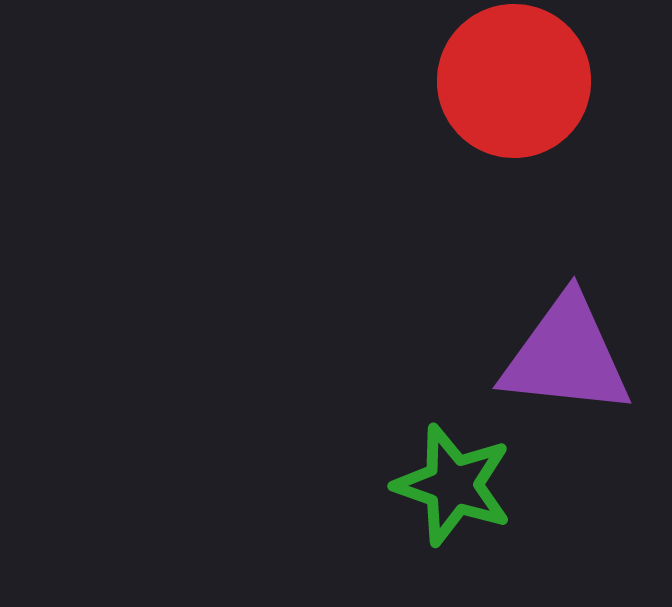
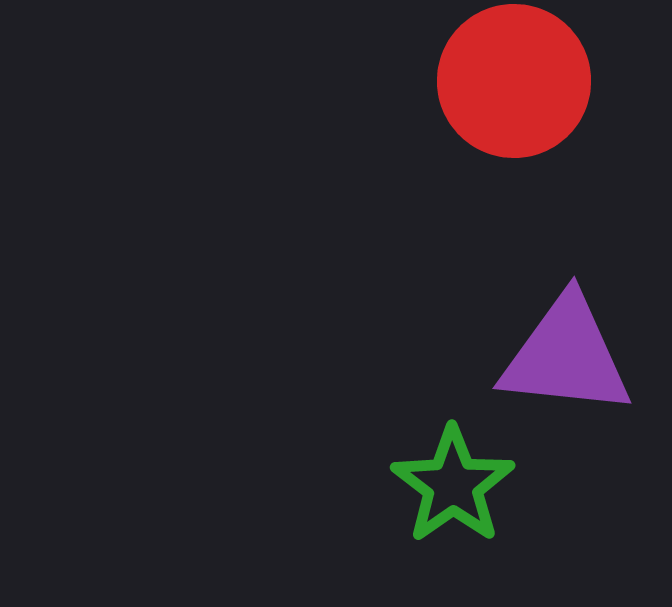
green star: rotated 18 degrees clockwise
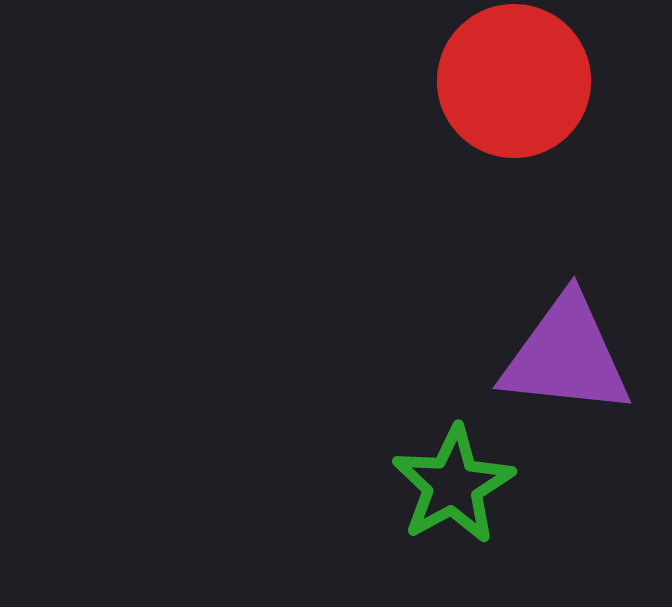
green star: rotated 6 degrees clockwise
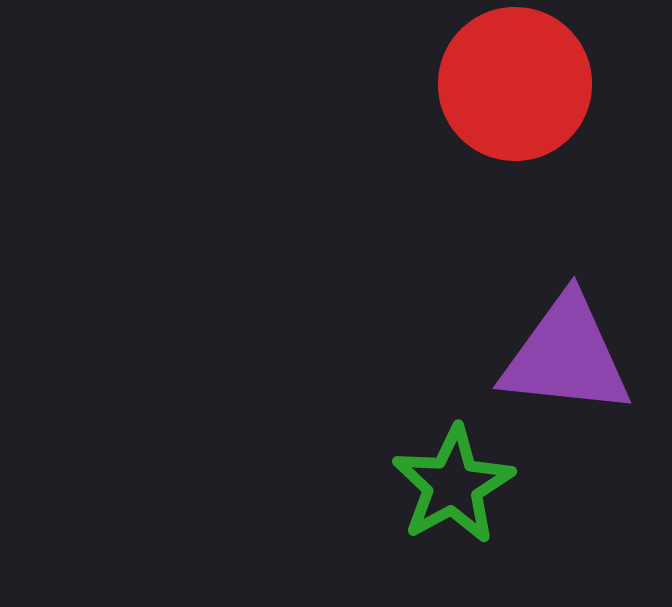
red circle: moved 1 px right, 3 px down
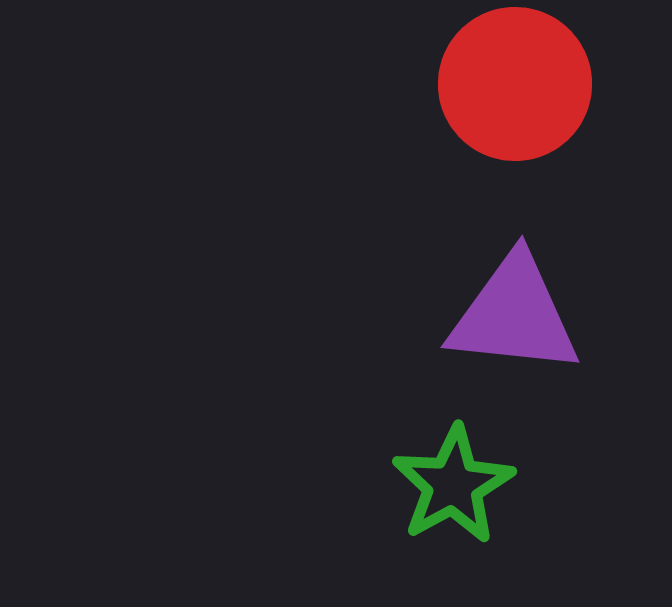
purple triangle: moved 52 px left, 41 px up
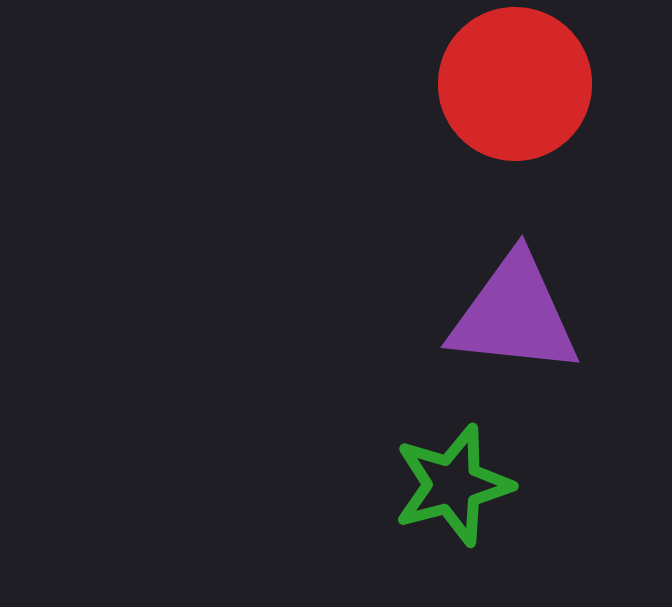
green star: rotated 14 degrees clockwise
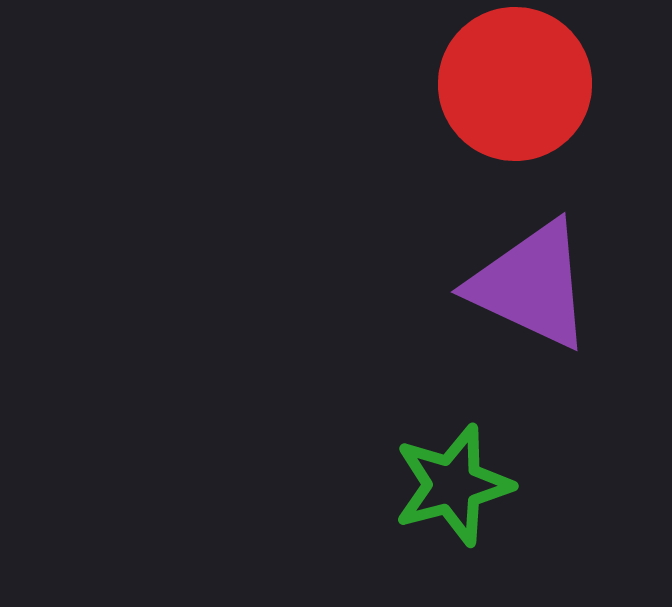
purple triangle: moved 17 px right, 30 px up; rotated 19 degrees clockwise
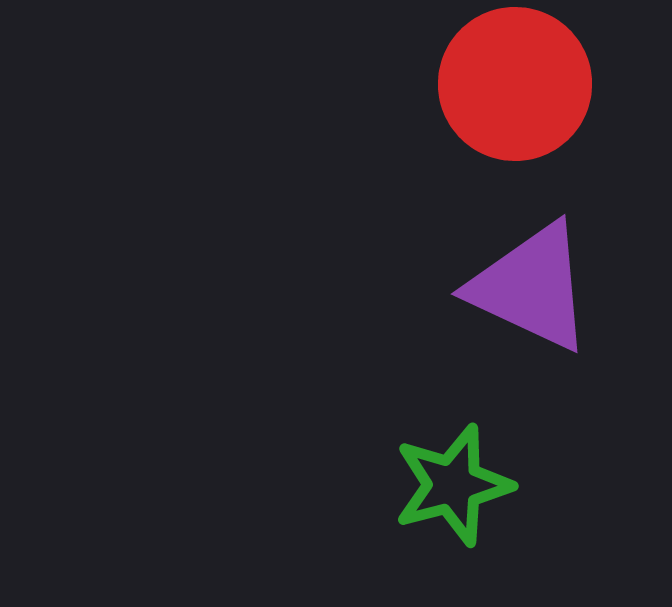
purple triangle: moved 2 px down
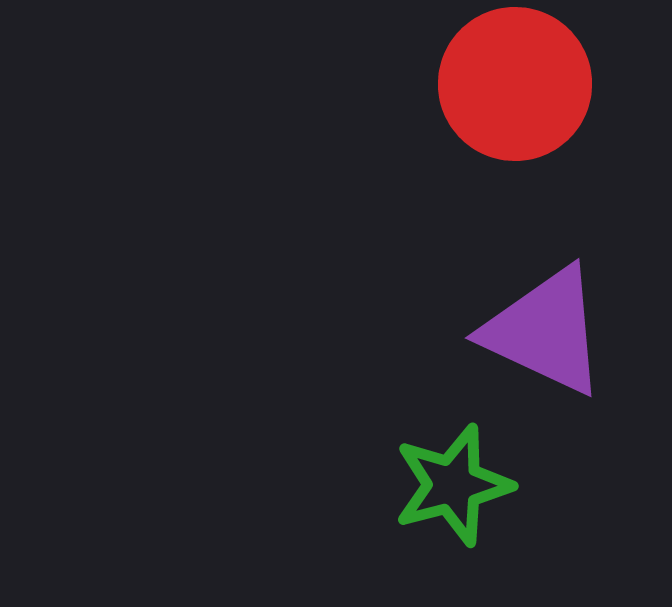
purple triangle: moved 14 px right, 44 px down
